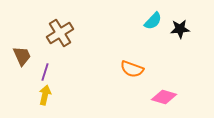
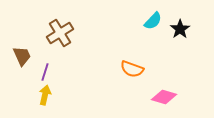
black star: rotated 30 degrees counterclockwise
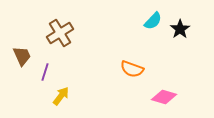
yellow arrow: moved 16 px right, 1 px down; rotated 24 degrees clockwise
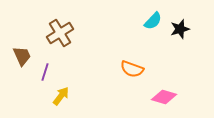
black star: rotated 18 degrees clockwise
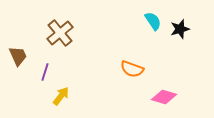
cyan semicircle: rotated 78 degrees counterclockwise
brown cross: rotated 8 degrees counterclockwise
brown trapezoid: moved 4 px left
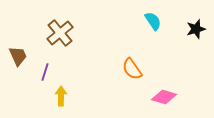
black star: moved 16 px right
orange semicircle: rotated 35 degrees clockwise
yellow arrow: rotated 36 degrees counterclockwise
